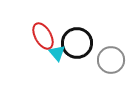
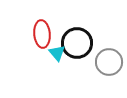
red ellipse: moved 1 px left, 2 px up; rotated 24 degrees clockwise
gray circle: moved 2 px left, 2 px down
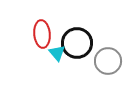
gray circle: moved 1 px left, 1 px up
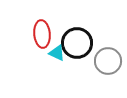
cyan triangle: rotated 24 degrees counterclockwise
